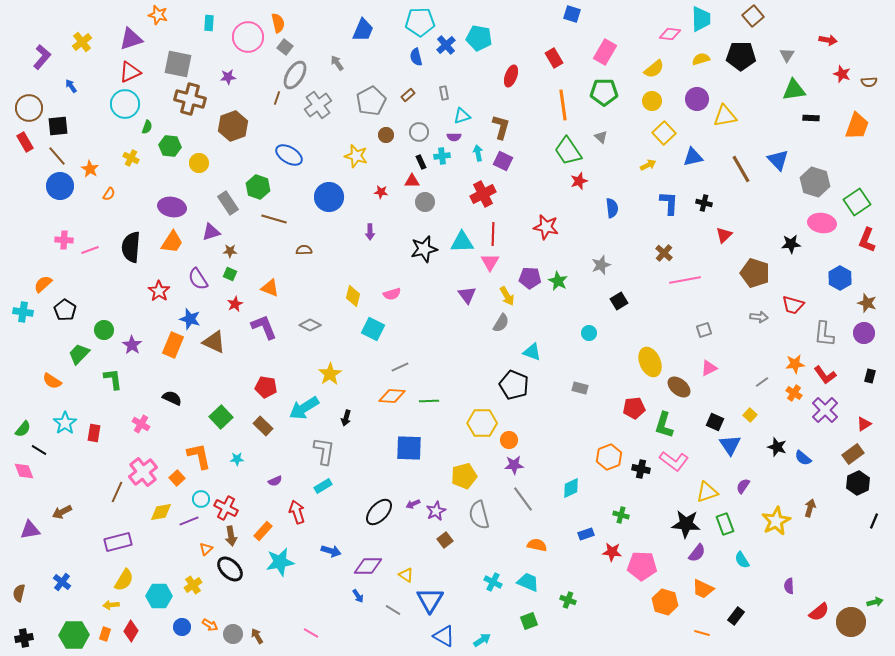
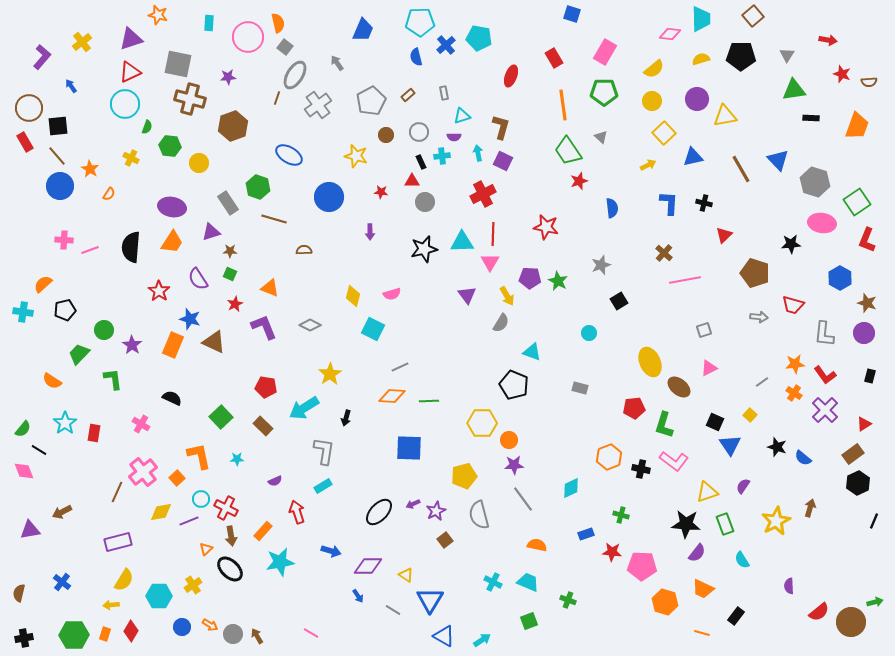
black pentagon at (65, 310): rotated 25 degrees clockwise
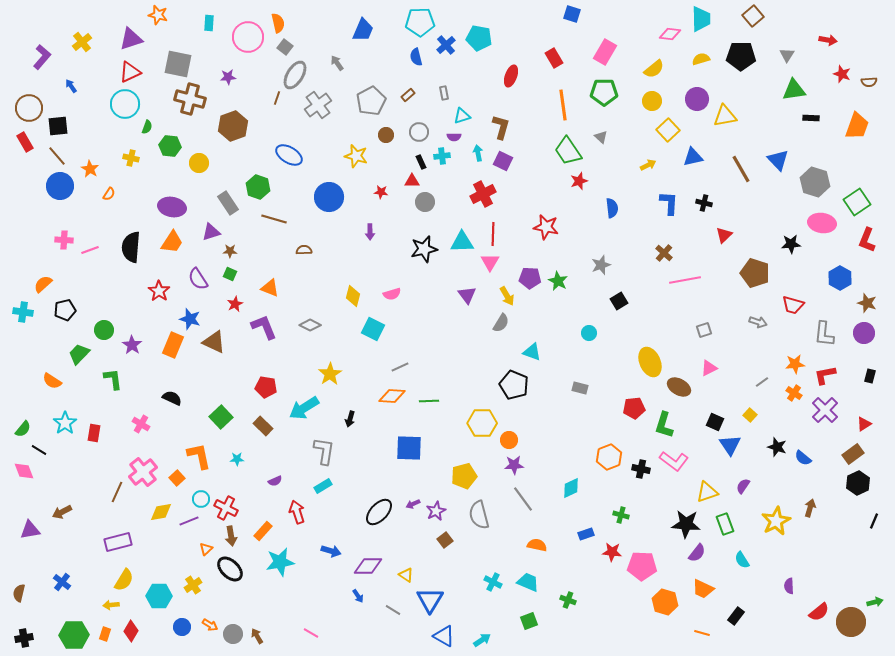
yellow square at (664, 133): moved 4 px right, 3 px up
yellow cross at (131, 158): rotated 14 degrees counterclockwise
gray arrow at (759, 317): moved 1 px left, 5 px down; rotated 12 degrees clockwise
red L-shape at (825, 375): rotated 115 degrees clockwise
brown ellipse at (679, 387): rotated 10 degrees counterclockwise
black arrow at (346, 418): moved 4 px right, 1 px down
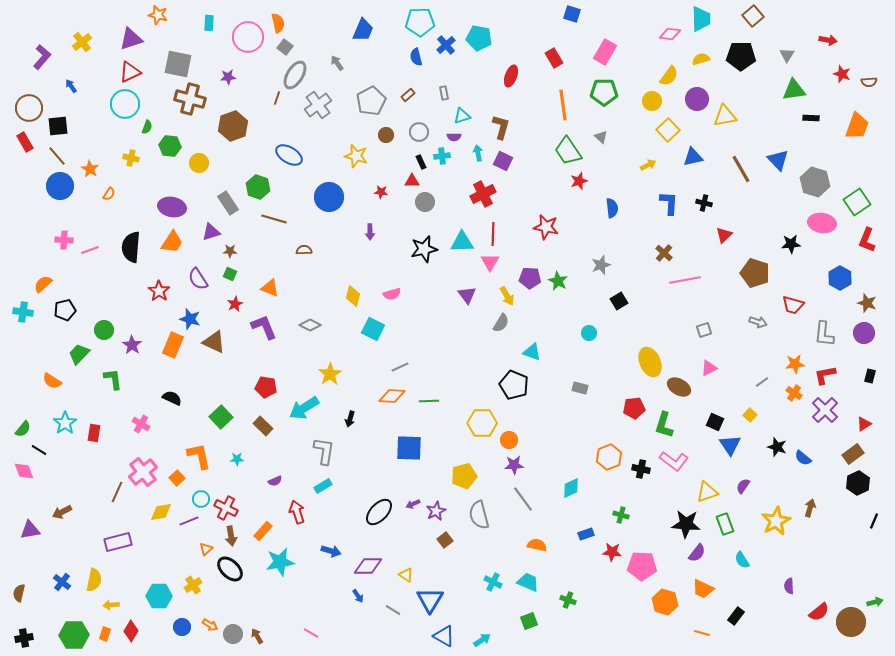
yellow semicircle at (654, 69): moved 15 px right, 7 px down; rotated 15 degrees counterclockwise
yellow semicircle at (124, 580): moved 30 px left; rotated 20 degrees counterclockwise
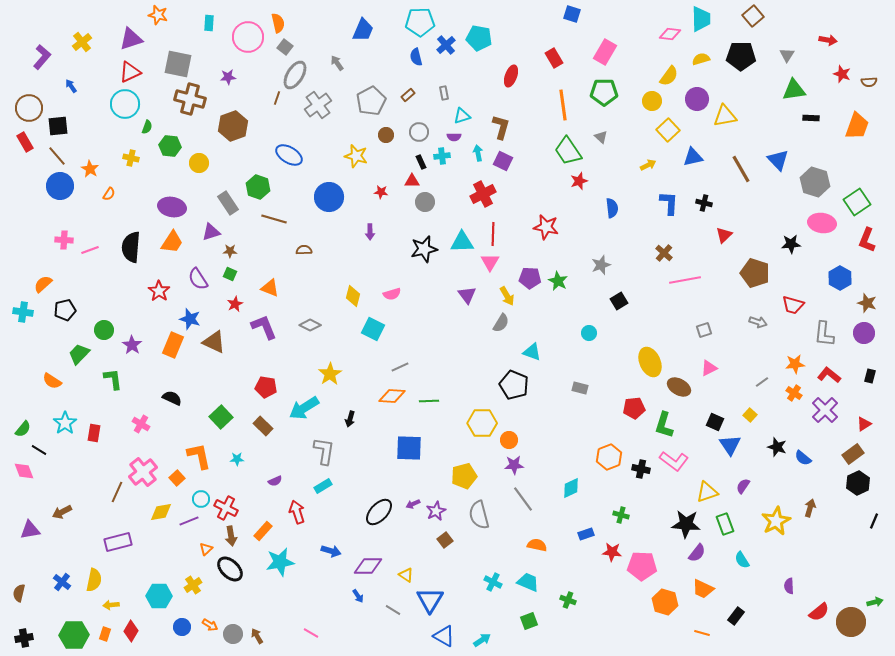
red L-shape at (825, 375): moved 4 px right; rotated 50 degrees clockwise
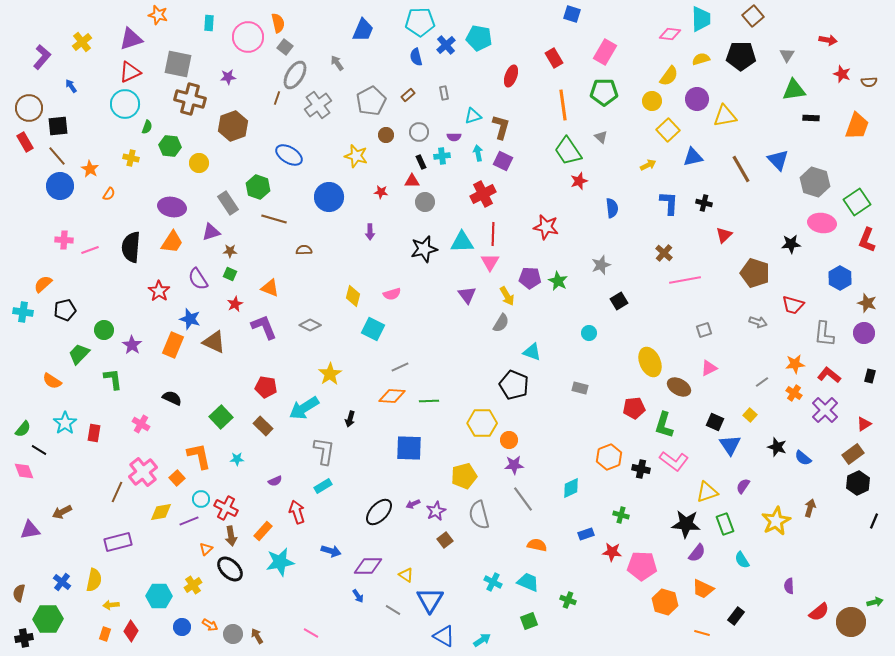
cyan triangle at (462, 116): moved 11 px right
green hexagon at (74, 635): moved 26 px left, 16 px up
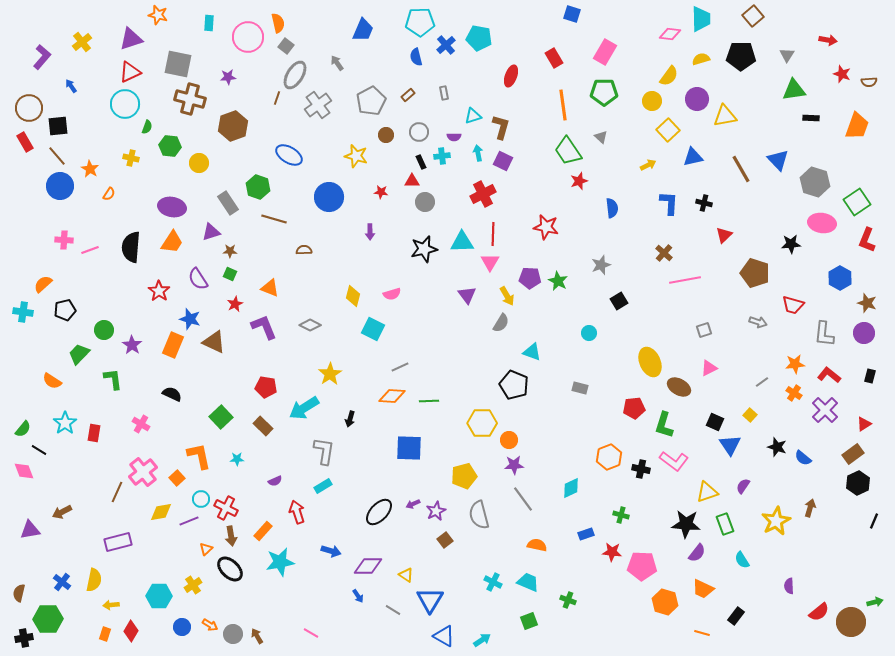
gray square at (285, 47): moved 1 px right, 1 px up
black semicircle at (172, 398): moved 4 px up
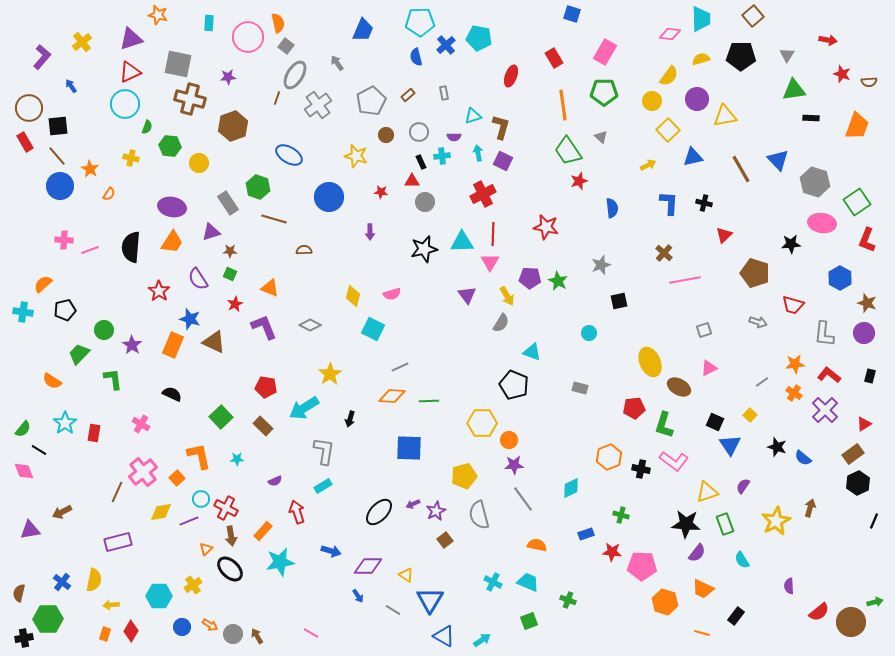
black square at (619, 301): rotated 18 degrees clockwise
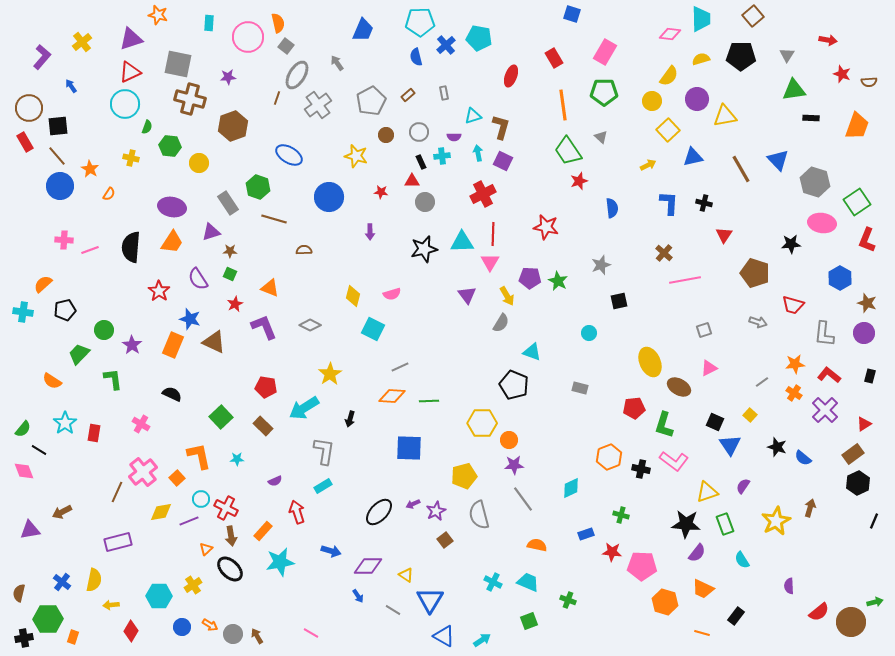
gray ellipse at (295, 75): moved 2 px right
red triangle at (724, 235): rotated 12 degrees counterclockwise
orange rectangle at (105, 634): moved 32 px left, 3 px down
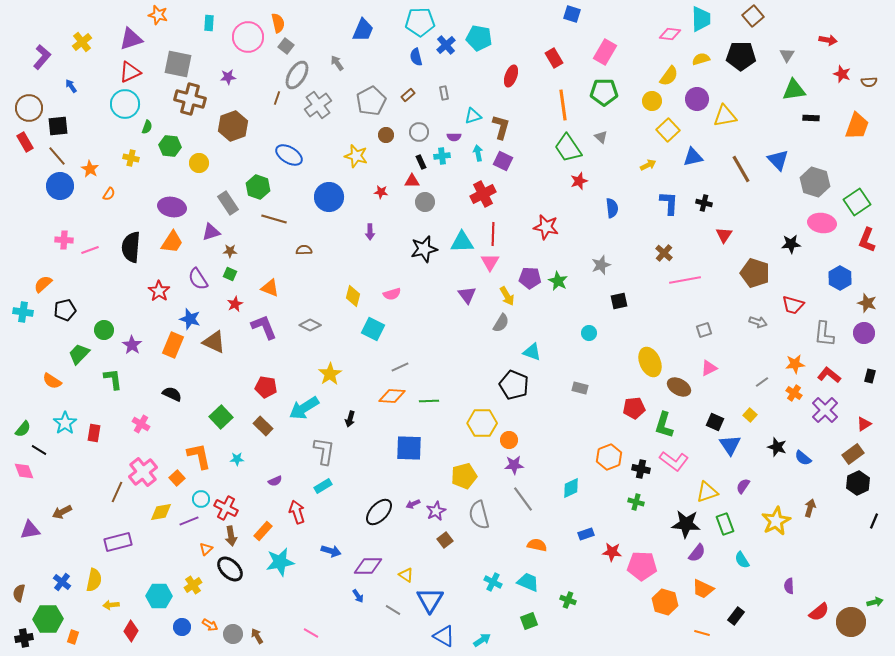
green trapezoid at (568, 151): moved 3 px up
green cross at (621, 515): moved 15 px right, 13 px up
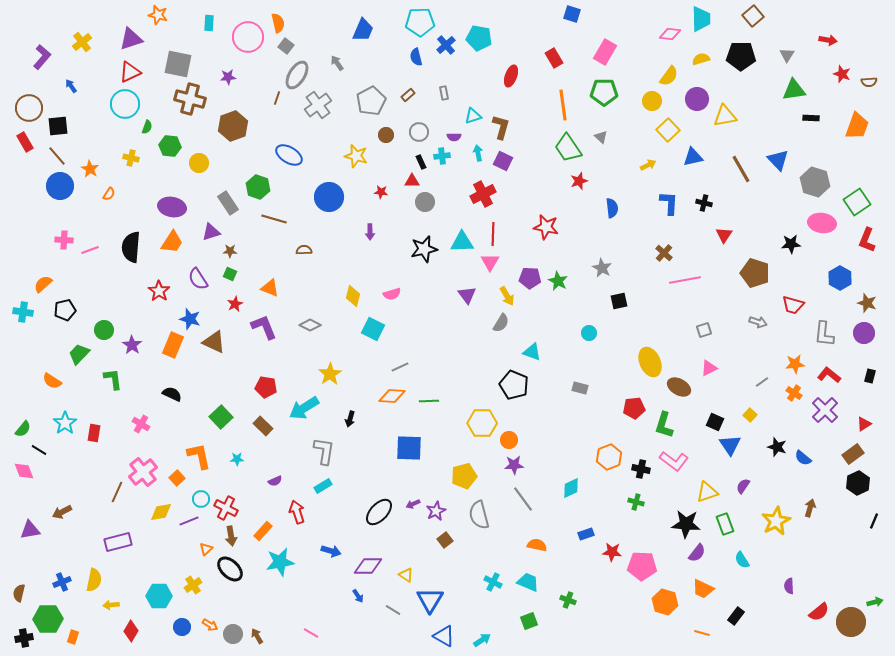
gray star at (601, 265): moved 1 px right, 3 px down; rotated 24 degrees counterclockwise
blue cross at (62, 582): rotated 30 degrees clockwise
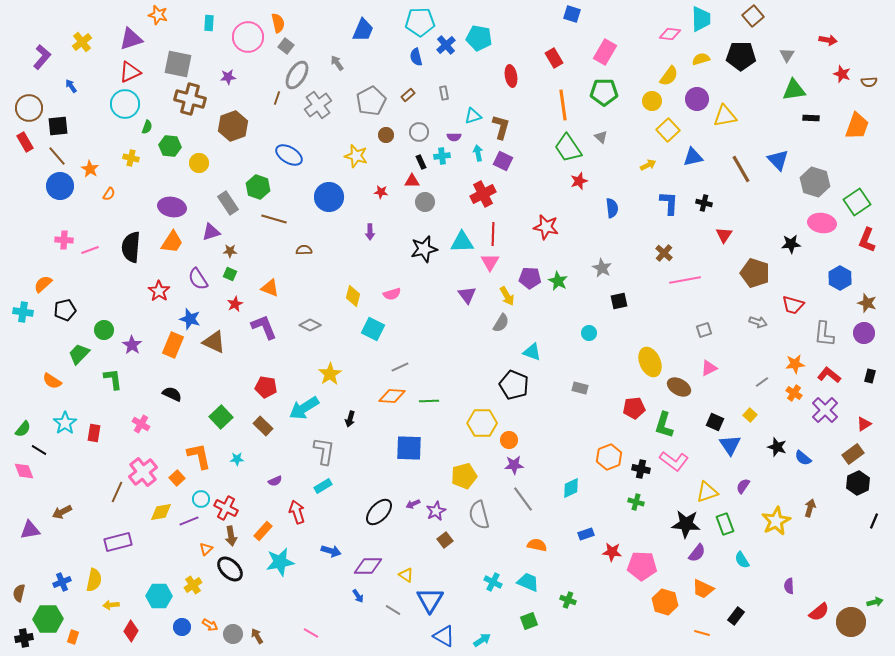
red ellipse at (511, 76): rotated 30 degrees counterclockwise
